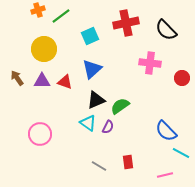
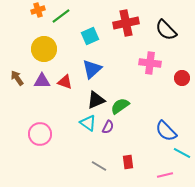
cyan line: moved 1 px right
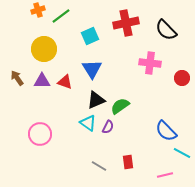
blue triangle: rotated 20 degrees counterclockwise
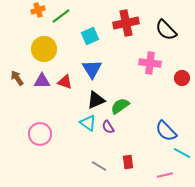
purple semicircle: rotated 120 degrees clockwise
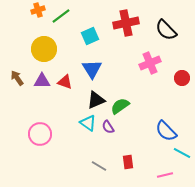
pink cross: rotated 30 degrees counterclockwise
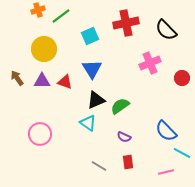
purple semicircle: moved 16 px right, 10 px down; rotated 32 degrees counterclockwise
pink line: moved 1 px right, 3 px up
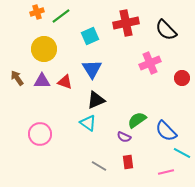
orange cross: moved 1 px left, 2 px down
green semicircle: moved 17 px right, 14 px down
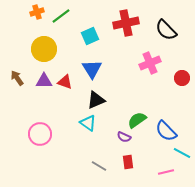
purple triangle: moved 2 px right
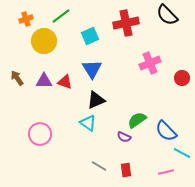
orange cross: moved 11 px left, 7 px down
black semicircle: moved 1 px right, 15 px up
yellow circle: moved 8 px up
red rectangle: moved 2 px left, 8 px down
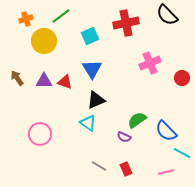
red rectangle: moved 1 px up; rotated 16 degrees counterclockwise
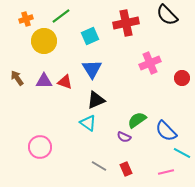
pink circle: moved 13 px down
